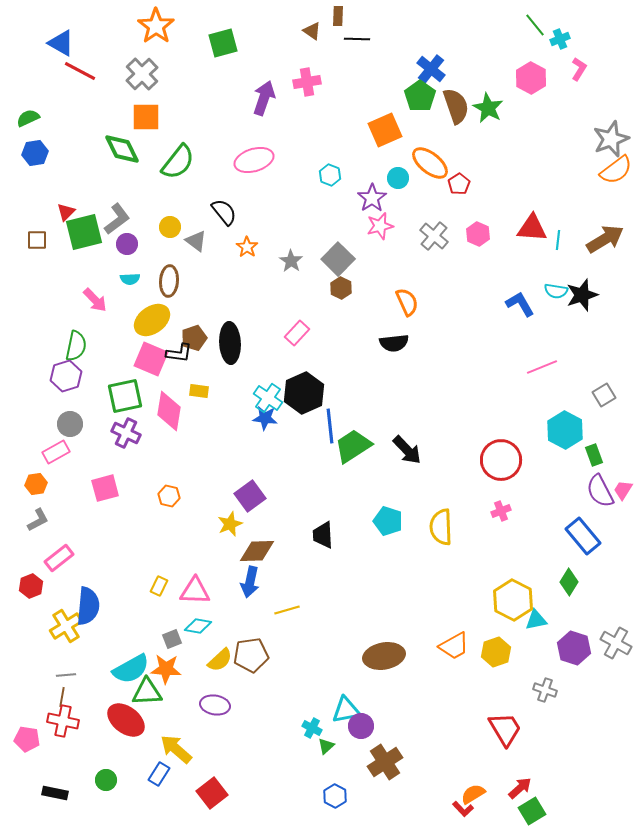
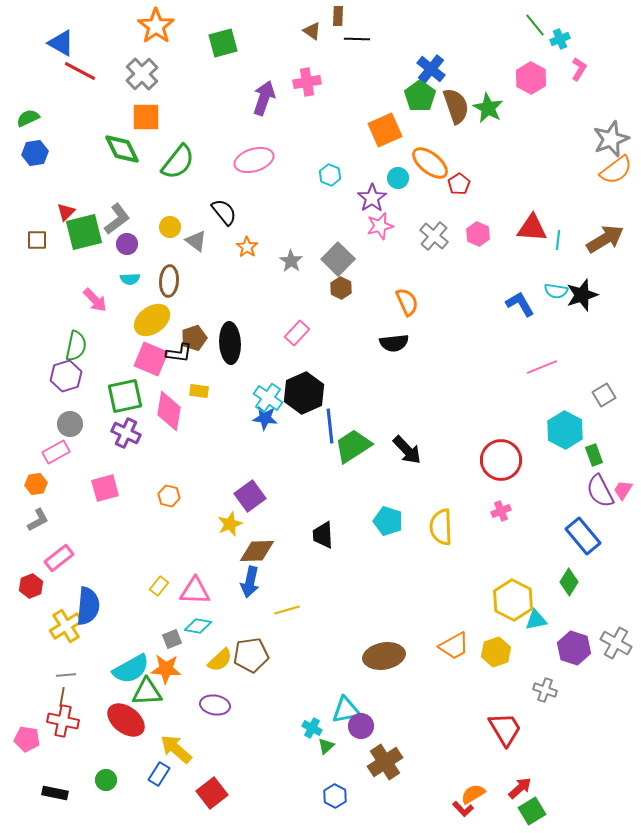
yellow rectangle at (159, 586): rotated 12 degrees clockwise
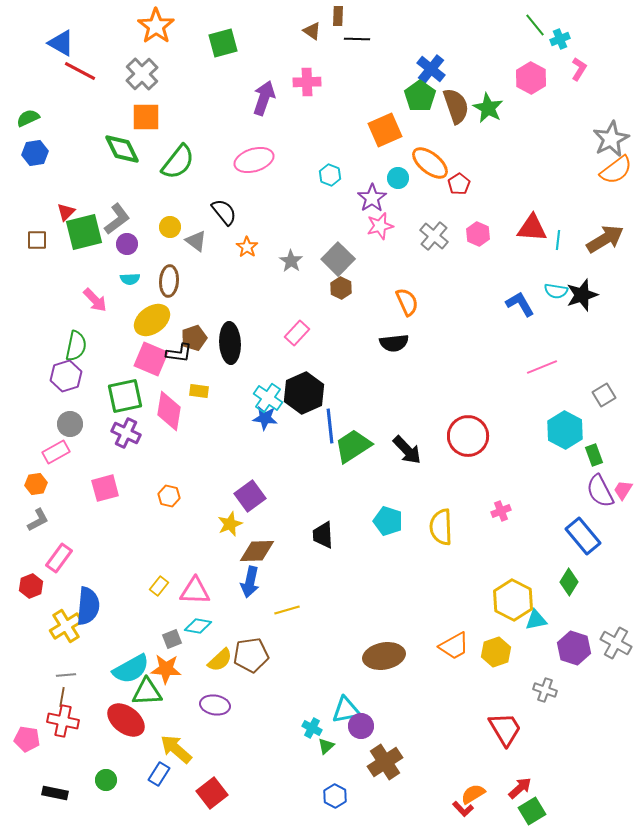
pink cross at (307, 82): rotated 8 degrees clockwise
gray star at (611, 139): rotated 6 degrees counterclockwise
red circle at (501, 460): moved 33 px left, 24 px up
pink rectangle at (59, 558): rotated 16 degrees counterclockwise
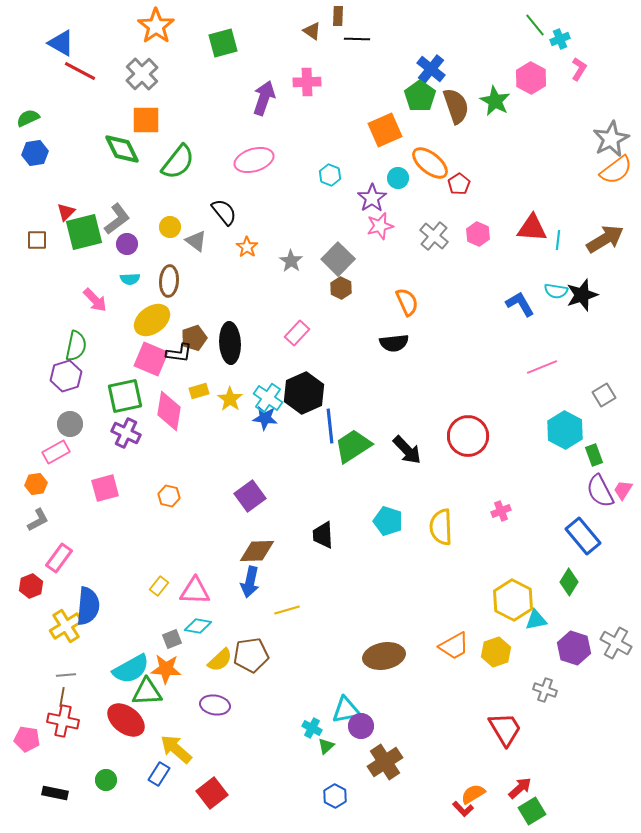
green star at (488, 108): moved 7 px right, 7 px up
orange square at (146, 117): moved 3 px down
yellow rectangle at (199, 391): rotated 24 degrees counterclockwise
yellow star at (230, 524): moved 125 px up; rotated 15 degrees counterclockwise
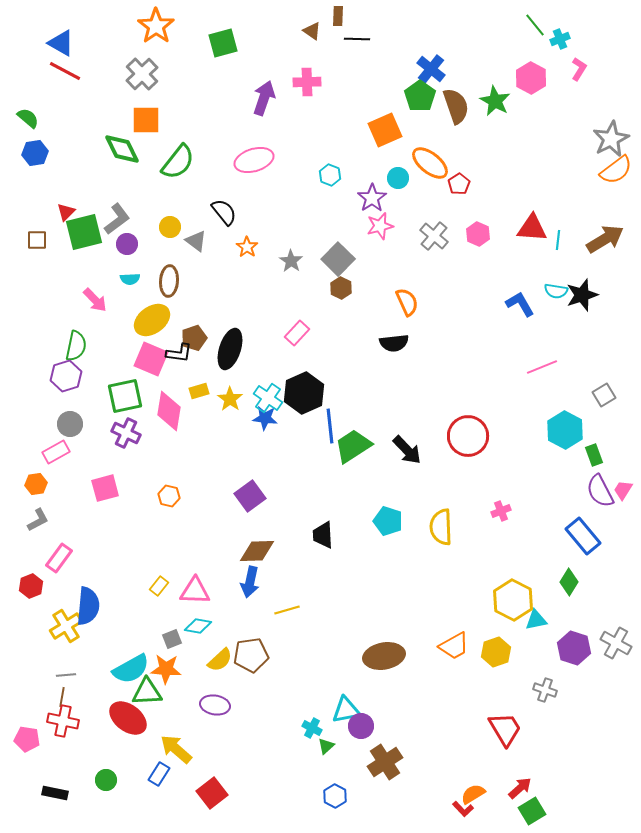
red line at (80, 71): moved 15 px left
green semicircle at (28, 118): rotated 65 degrees clockwise
black ellipse at (230, 343): moved 6 px down; rotated 21 degrees clockwise
red ellipse at (126, 720): moved 2 px right, 2 px up
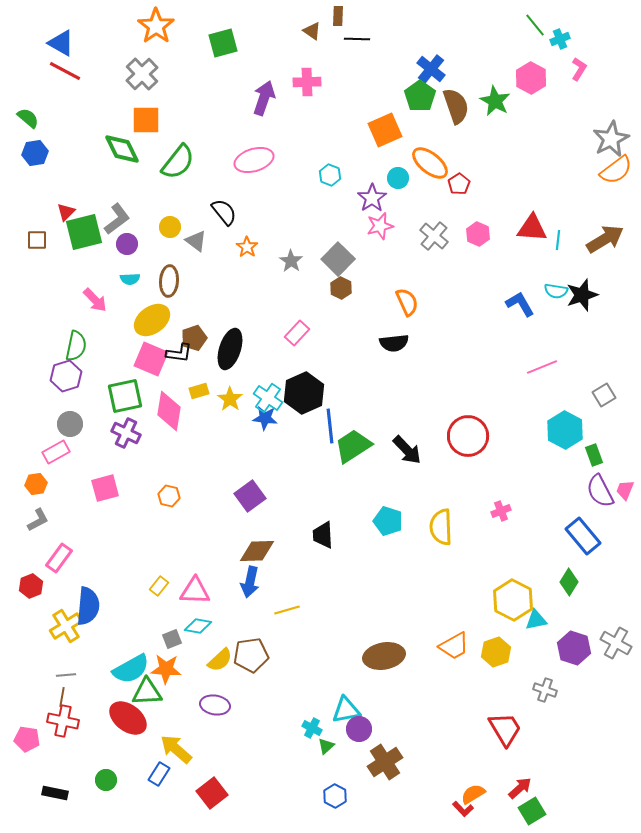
pink trapezoid at (623, 490): moved 2 px right; rotated 10 degrees counterclockwise
purple circle at (361, 726): moved 2 px left, 3 px down
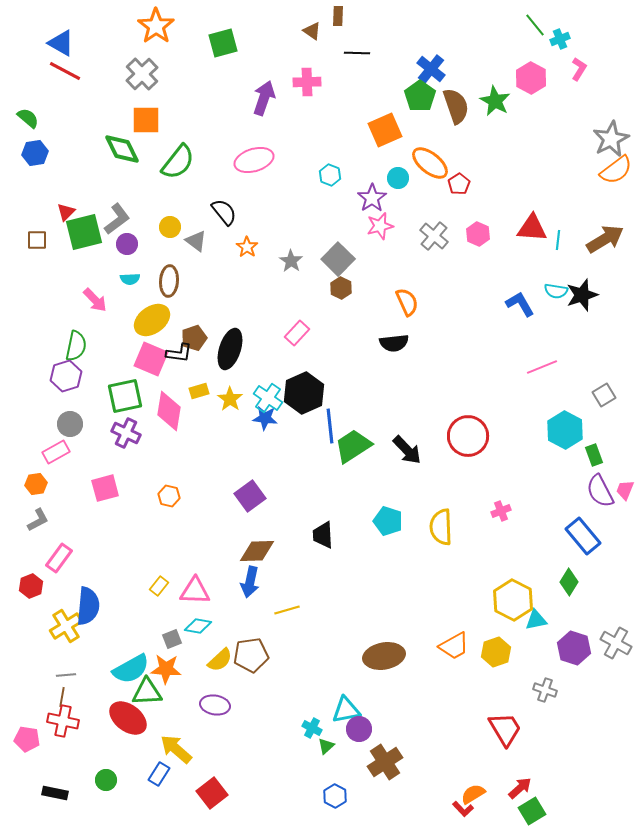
black line at (357, 39): moved 14 px down
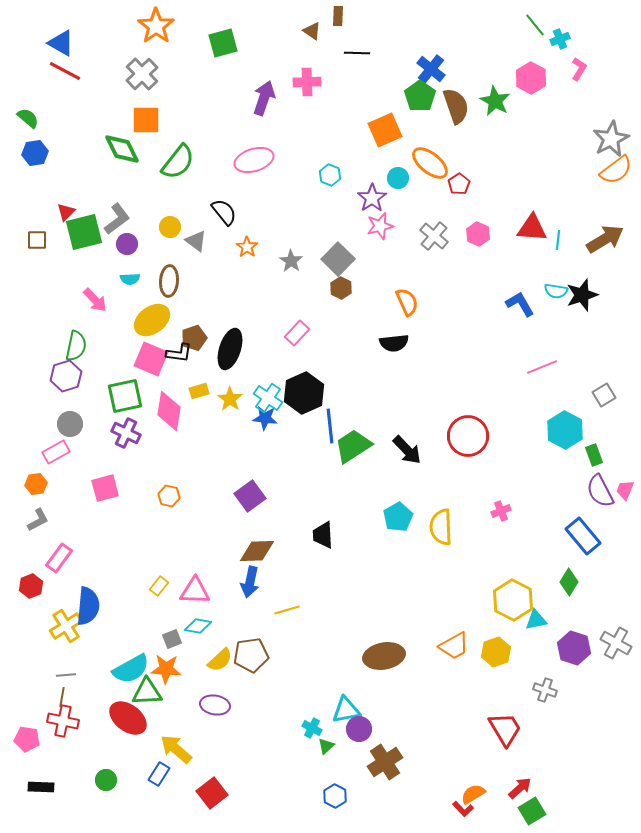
cyan pentagon at (388, 521): moved 10 px right, 4 px up; rotated 24 degrees clockwise
black rectangle at (55, 793): moved 14 px left, 6 px up; rotated 10 degrees counterclockwise
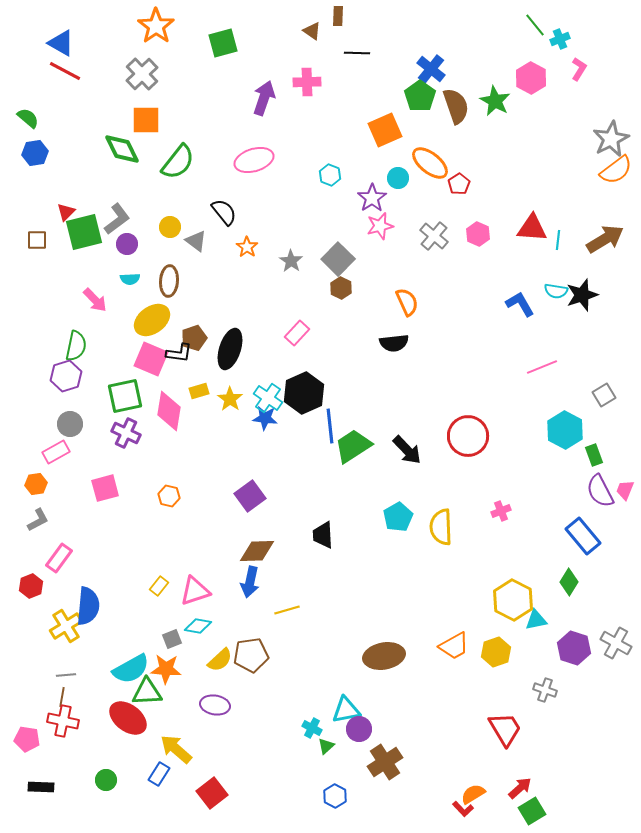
pink triangle at (195, 591): rotated 20 degrees counterclockwise
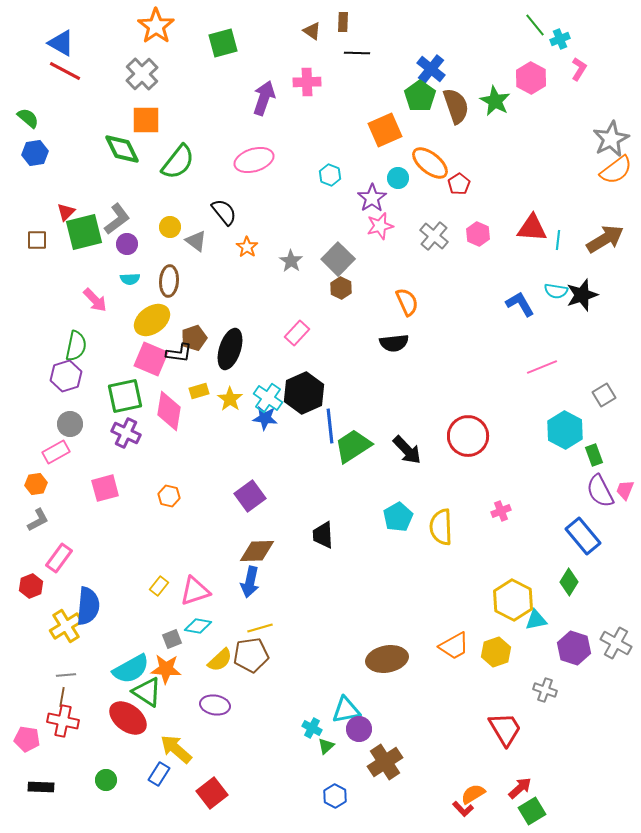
brown rectangle at (338, 16): moved 5 px right, 6 px down
yellow line at (287, 610): moved 27 px left, 18 px down
brown ellipse at (384, 656): moved 3 px right, 3 px down
green triangle at (147, 692): rotated 36 degrees clockwise
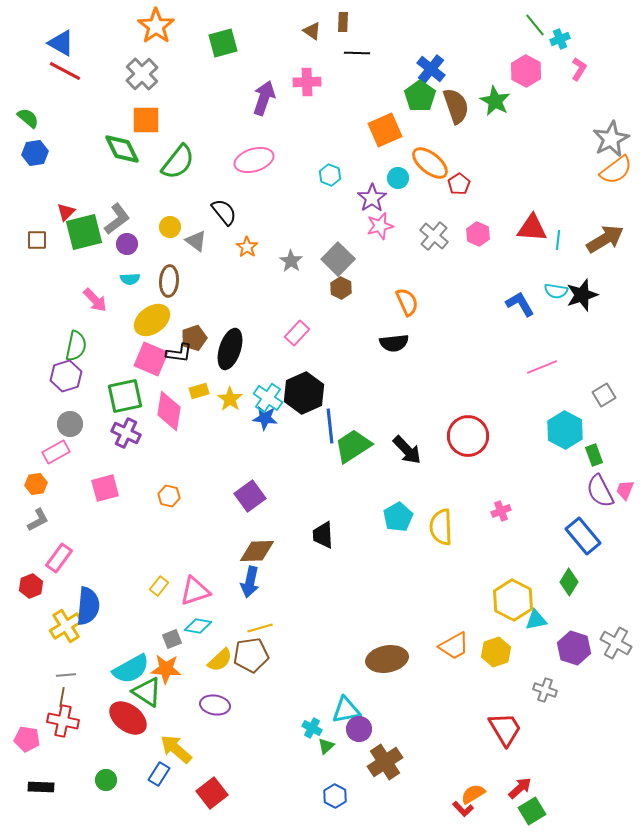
pink hexagon at (531, 78): moved 5 px left, 7 px up
